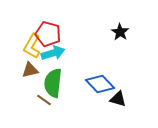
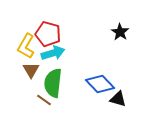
yellow L-shape: moved 6 px left
brown triangle: moved 1 px right; rotated 48 degrees counterclockwise
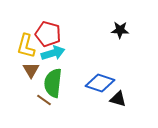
black star: moved 2 px up; rotated 30 degrees counterclockwise
yellow L-shape: rotated 15 degrees counterclockwise
blue diamond: moved 1 px up; rotated 28 degrees counterclockwise
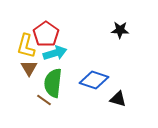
red pentagon: moved 2 px left; rotated 20 degrees clockwise
cyan arrow: moved 2 px right
brown triangle: moved 2 px left, 2 px up
blue diamond: moved 6 px left, 3 px up
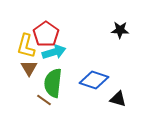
cyan arrow: moved 1 px left, 1 px up
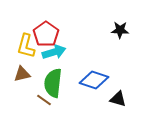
brown triangle: moved 7 px left, 6 px down; rotated 48 degrees clockwise
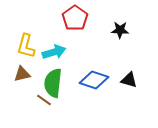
red pentagon: moved 29 px right, 16 px up
black triangle: moved 11 px right, 19 px up
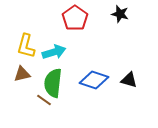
black star: moved 16 px up; rotated 12 degrees clockwise
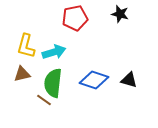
red pentagon: rotated 25 degrees clockwise
